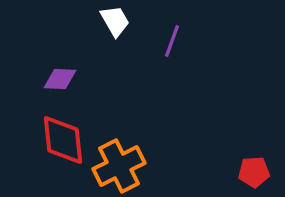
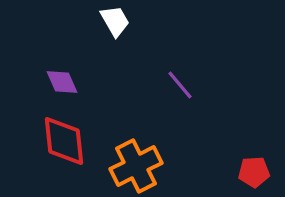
purple line: moved 8 px right, 44 px down; rotated 60 degrees counterclockwise
purple diamond: moved 2 px right, 3 px down; rotated 64 degrees clockwise
red diamond: moved 1 px right, 1 px down
orange cross: moved 17 px right
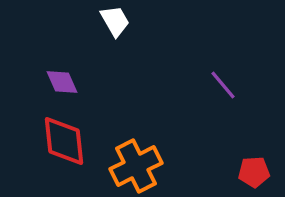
purple line: moved 43 px right
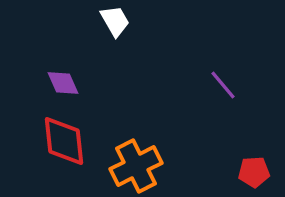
purple diamond: moved 1 px right, 1 px down
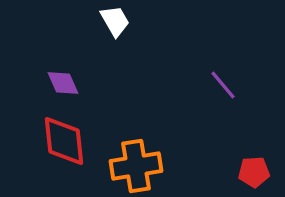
orange cross: rotated 18 degrees clockwise
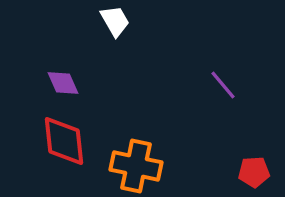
orange cross: rotated 21 degrees clockwise
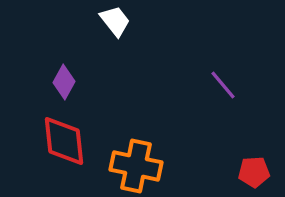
white trapezoid: rotated 8 degrees counterclockwise
purple diamond: moved 1 px right, 1 px up; rotated 52 degrees clockwise
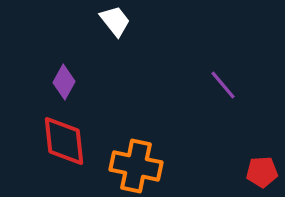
red pentagon: moved 8 px right
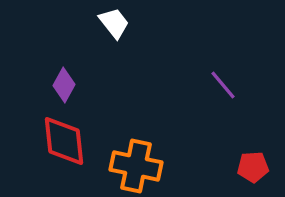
white trapezoid: moved 1 px left, 2 px down
purple diamond: moved 3 px down
red pentagon: moved 9 px left, 5 px up
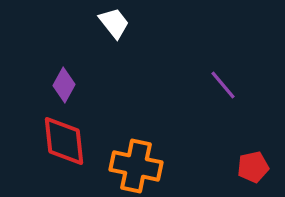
red pentagon: rotated 8 degrees counterclockwise
